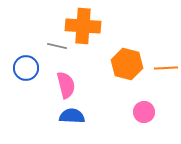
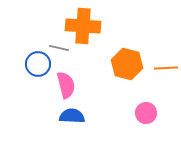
gray line: moved 2 px right, 2 px down
blue circle: moved 12 px right, 4 px up
pink circle: moved 2 px right, 1 px down
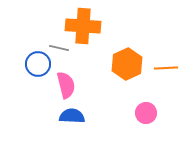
orange hexagon: rotated 20 degrees clockwise
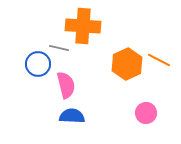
orange line: moved 7 px left, 8 px up; rotated 30 degrees clockwise
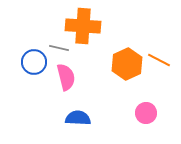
blue circle: moved 4 px left, 2 px up
pink semicircle: moved 8 px up
blue semicircle: moved 6 px right, 2 px down
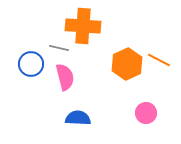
blue circle: moved 3 px left, 2 px down
pink semicircle: moved 1 px left
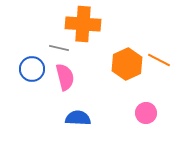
orange cross: moved 2 px up
blue circle: moved 1 px right, 5 px down
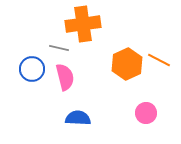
orange cross: rotated 12 degrees counterclockwise
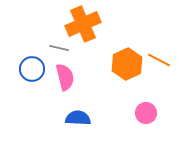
orange cross: rotated 16 degrees counterclockwise
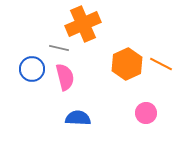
orange line: moved 2 px right, 4 px down
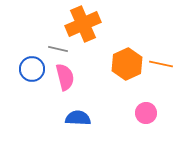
gray line: moved 1 px left, 1 px down
orange line: rotated 15 degrees counterclockwise
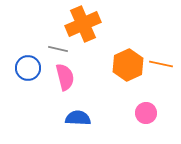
orange hexagon: moved 1 px right, 1 px down
blue circle: moved 4 px left, 1 px up
